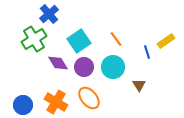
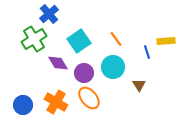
yellow rectangle: rotated 30 degrees clockwise
purple circle: moved 6 px down
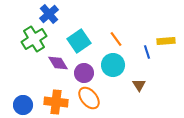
cyan circle: moved 2 px up
orange cross: rotated 25 degrees counterclockwise
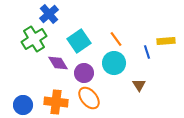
cyan circle: moved 1 px right, 2 px up
